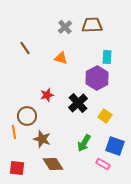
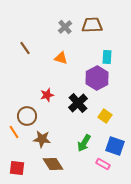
orange line: rotated 24 degrees counterclockwise
brown star: rotated 12 degrees counterclockwise
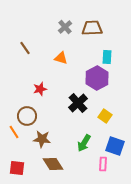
brown trapezoid: moved 3 px down
red star: moved 7 px left, 6 px up
pink rectangle: rotated 64 degrees clockwise
